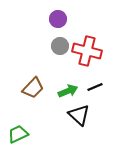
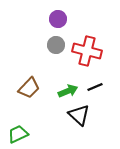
gray circle: moved 4 px left, 1 px up
brown trapezoid: moved 4 px left
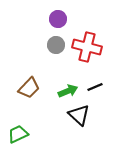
red cross: moved 4 px up
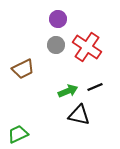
red cross: rotated 20 degrees clockwise
brown trapezoid: moved 6 px left, 19 px up; rotated 20 degrees clockwise
black triangle: rotated 30 degrees counterclockwise
